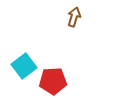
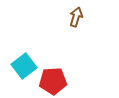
brown arrow: moved 2 px right
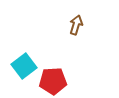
brown arrow: moved 8 px down
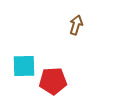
cyan square: rotated 35 degrees clockwise
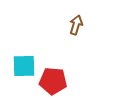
red pentagon: rotated 8 degrees clockwise
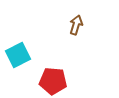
cyan square: moved 6 px left, 11 px up; rotated 25 degrees counterclockwise
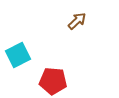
brown arrow: moved 1 px right, 4 px up; rotated 30 degrees clockwise
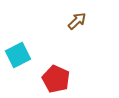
red pentagon: moved 3 px right, 2 px up; rotated 20 degrees clockwise
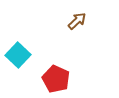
cyan square: rotated 20 degrees counterclockwise
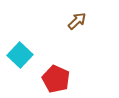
cyan square: moved 2 px right
